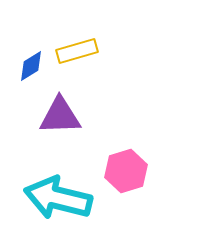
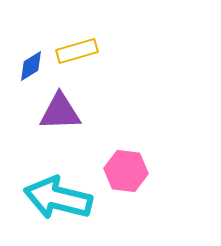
purple triangle: moved 4 px up
pink hexagon: rotated 24 degrees clockwise
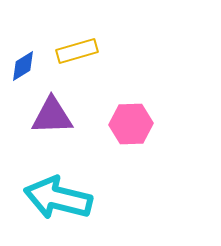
blue diamond: moved 8 px left
purple triangle: moved 8 px left, 4 px down
pink hexagon: moved 5 px right, 47 px up; rotated 9 degrees counterclockwise
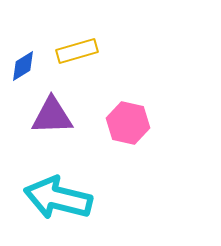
pink hexagon: moved 3 px left, 1 px up; rotated 15 degrees clockwise
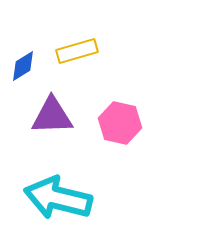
pink hexagon: moved 8 px left
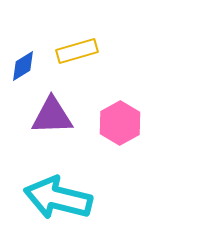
pink hexagon: rotated 18 degrees clockwise
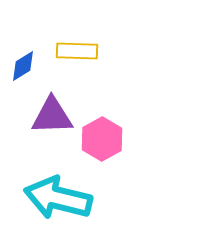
yellow rectangle: rotated 18 degrees clockwise
pink hexagon: moved 18 px left, 16 px down
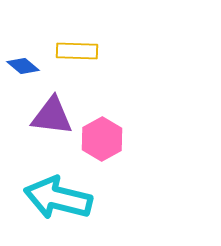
blue diamond: rotated 72 degrees clockwise
purple triangle: rotated 9 degrees clockwise
